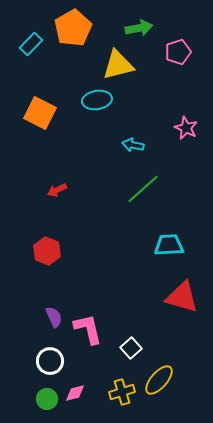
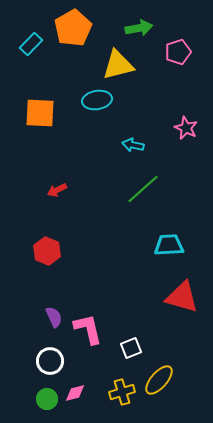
orange square: rotated 24 degrees counterclockwise
white square: rotated 20 degrees clockwise
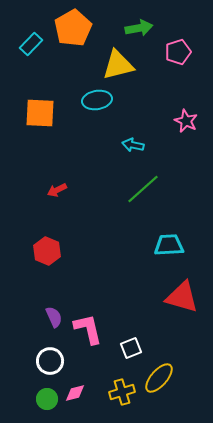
pink star: moved 7 px up
yellow ellipse: moved 2 px up
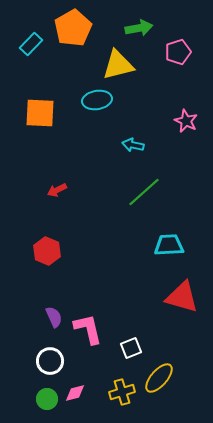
green line: moved 1 px right, 3 px down
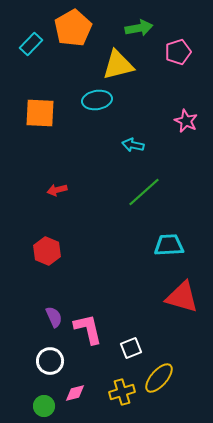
red arrow: rotated 12 degrees clockwise
green circle: moved 3 px left, 7 px down
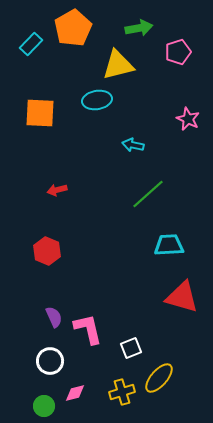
pink star: moved 2 px right, 2 px up
green line: moved 4 px right, 2 px down
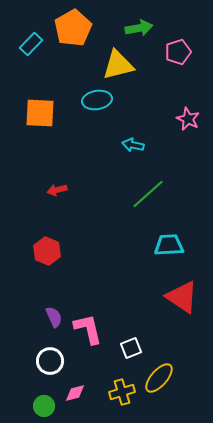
red triangle: rotated 18 degrees clockwise
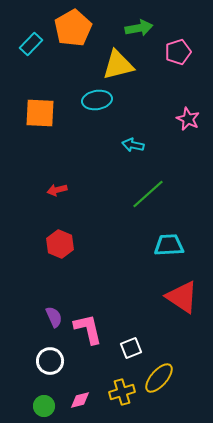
red hexagon: moved 13 px right, 7 px up
pink diamond: moved 5 px right, 7 px down
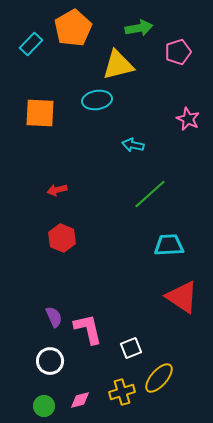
green line: moved 2 px right
red hexagon: moved 2 px right, 6 px up
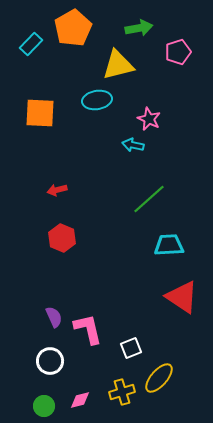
pink star: moved 39 px left
green line: moved 1 px left, 5 px down
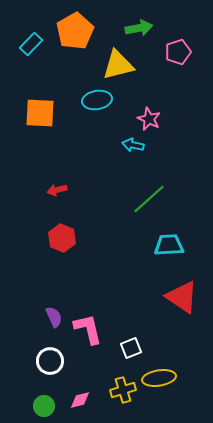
orange pentagon: moved 2 px right, 3 px down
yellow ellipse: rotated 40 degrees clockwise
yellow cross: moved 1 px right, 2 px up
